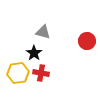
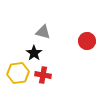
red cross: moved 2 px right, 2 px down
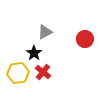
gray triangle: moved 2 px right; rotated 42 degrees counterclockwise
red circle: moved 2 px left, 2 px up
red cross: moved 3 px up; rotated 28 degrees clockwise
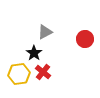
yellow hexagon: moved 1 px right, 1 px down
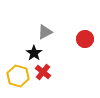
yellow hexagon: moved 1 px left, 2 px down; rotated 25 degrees clockwise
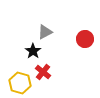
black star: moved 1 px left, 2 px up
yellow hexagon: moved 2 px right, 7 px down
